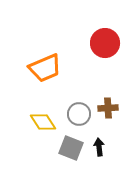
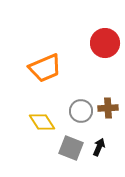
gray circle: moved 2 px right, 3 px up
yellow diamond: moved 1 px left
black arrow: rotated 30 degrees clockwise
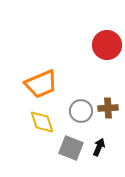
red circle: moved 2 px right, 2 px down
orange trapezoid: moved 4 px left, 16 px down
yellow diamond: rotated 16 degrees clockwise
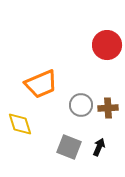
gray circle: moved 6 px up
yellow diamond: moved 22 px left, 2 px down
gray square: moved 2 px left, 1 px up
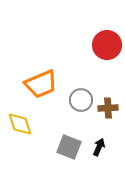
gray circle: moved 5 px up
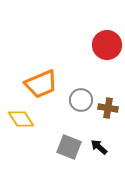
brown cross: rotated 12 degrees clockwise
yellow diamond: moved 1 px right, 5 px up; rotated 16 degrees counterclockwise
black arrow: rotated 72 degrees counterclockwise
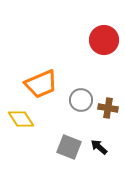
red circle: moved 3 px left, 5 px up
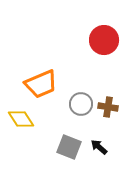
gray circle: moved 4 px down
brown cross: moved 1 px up
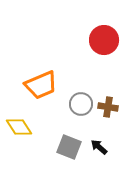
orange trapezoid: moved 1 px down
yellow diamond: moved 2 px left, 8 px down
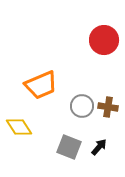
gray circle: moved 1 px right, 2 px down
black arrow: rotated 90 degrees clockwise
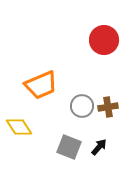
brown cross: rotated 18 degrees counterclockwise
